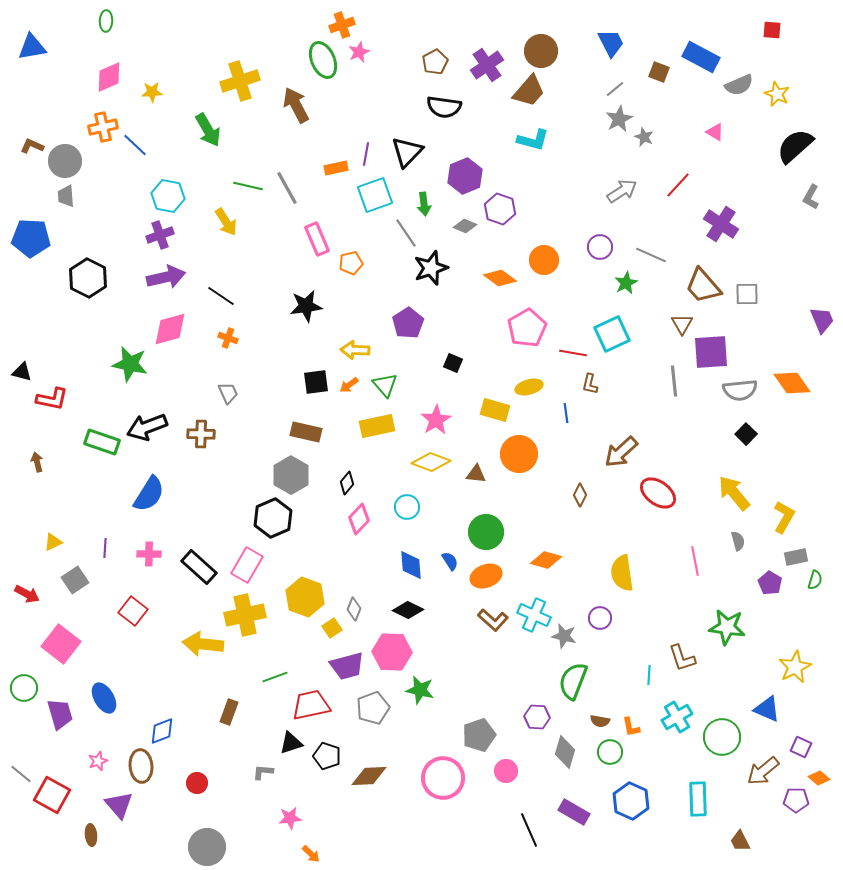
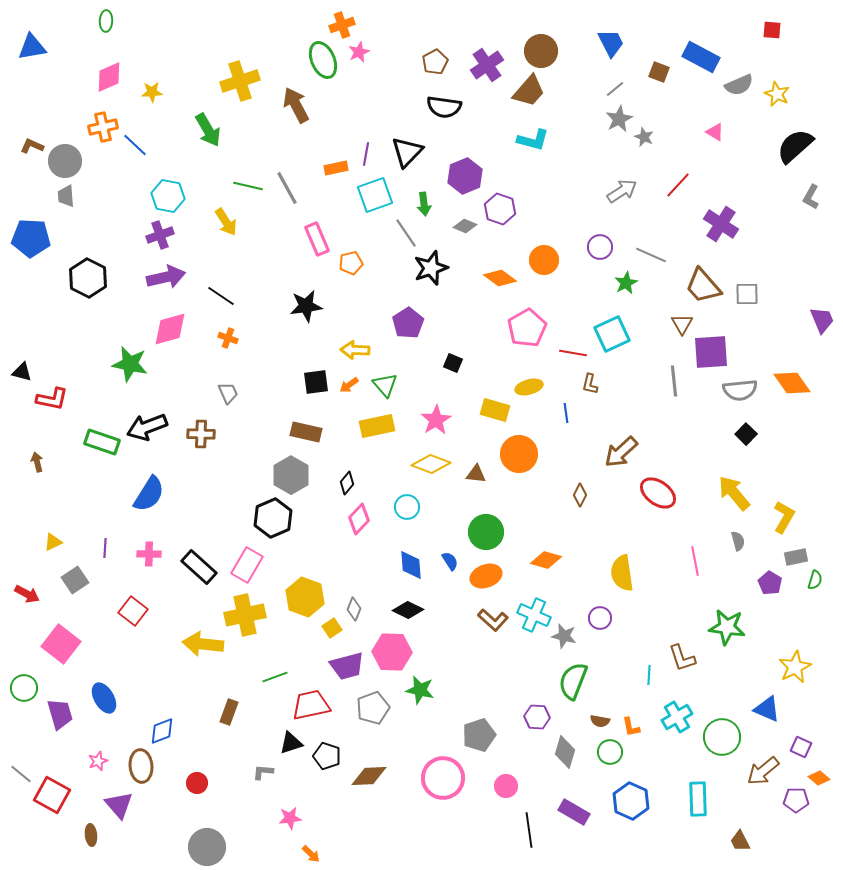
yellow diamond at (431, 462): moved 2 px down
pink circle at (506, 771): moved 15 px down
black line at (529, 830): rotated 16 degrees clockwise
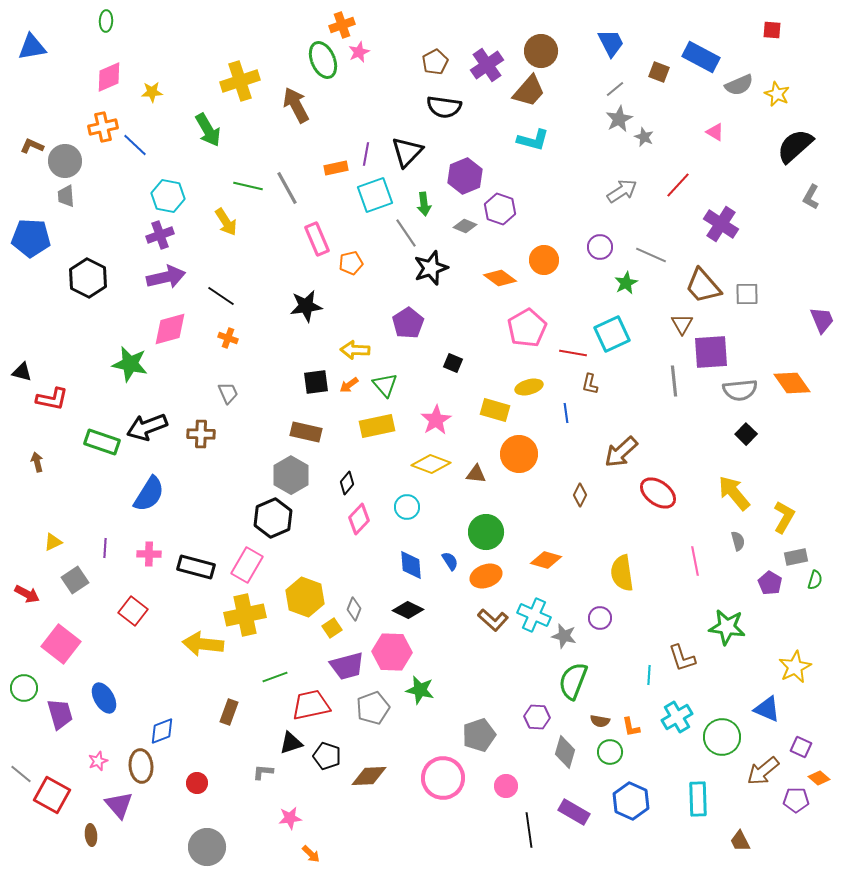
black rectangle at (199, 567): moved 3 px left; rotated 27 degrees counterclockwise
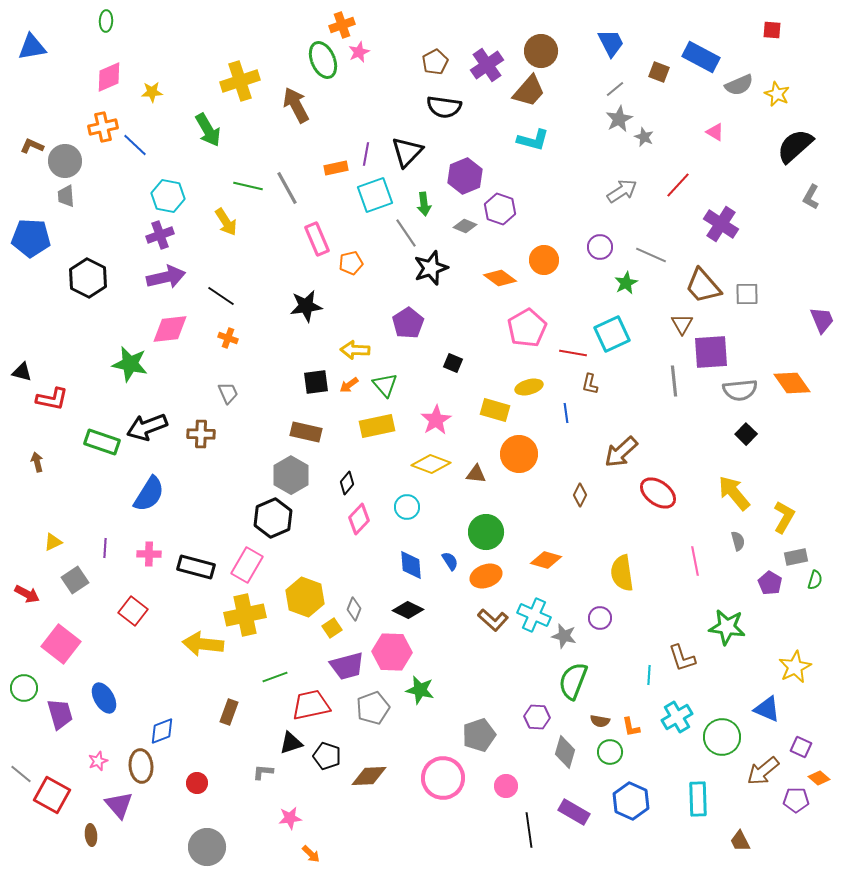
pink diamond at (170, 329): rotated 9 degrees clockwise
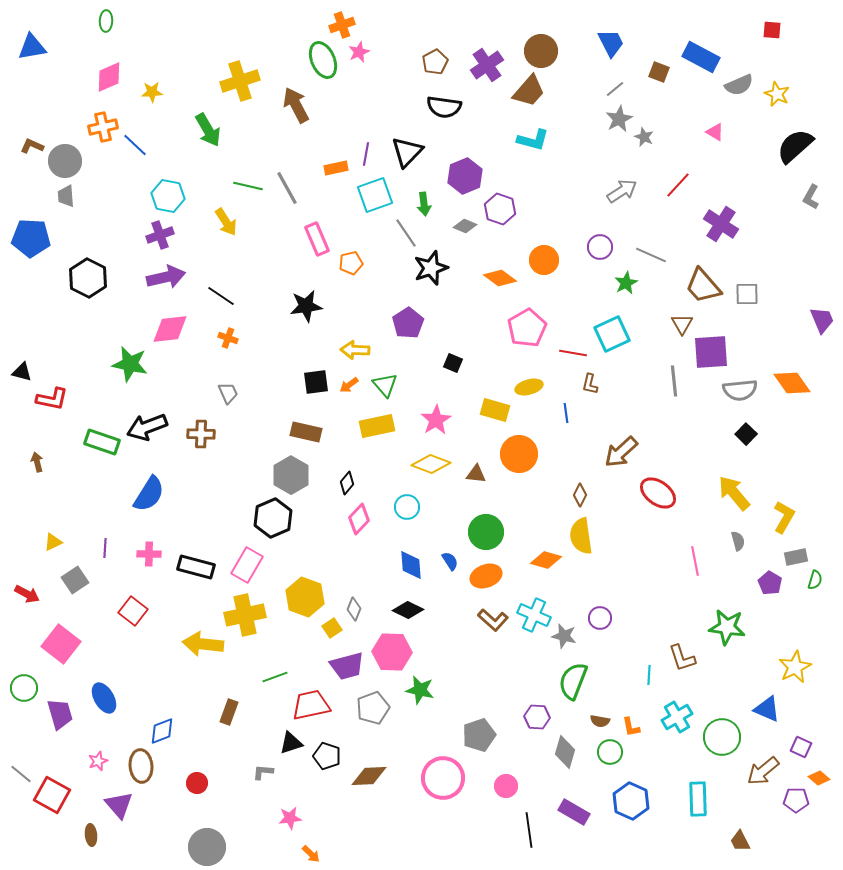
yellow semicircle at (622, 573): moved 41 px left, 37 px up
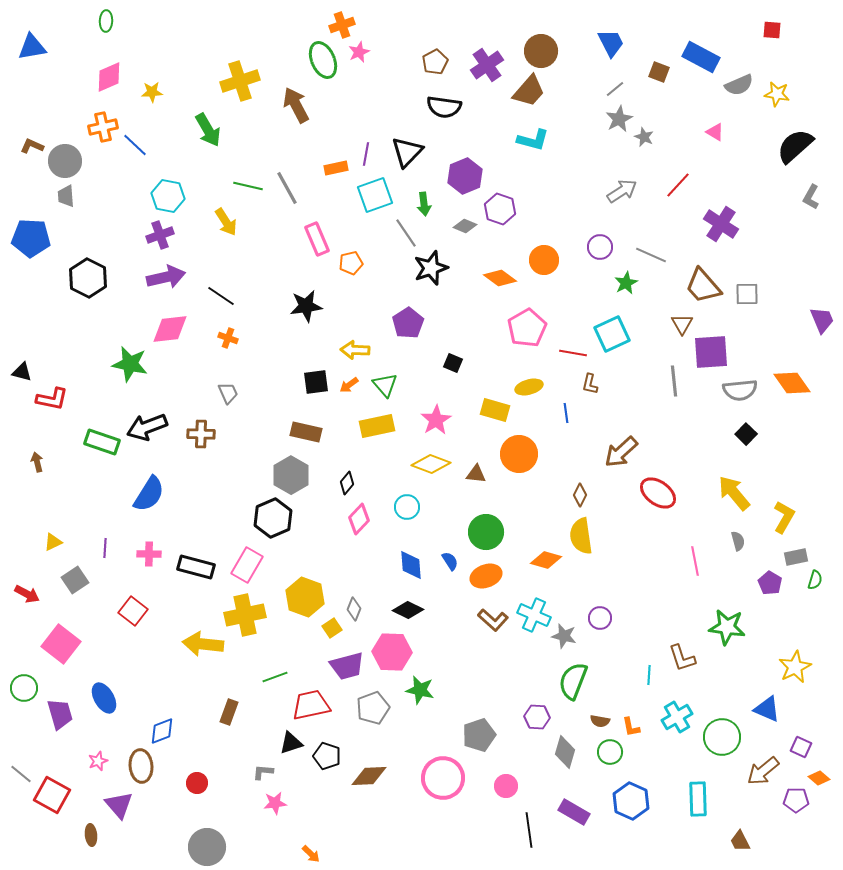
yellow star at (777, 94): rotated 15 degrees counterclockwise
pink star at (290, 818): moved 15 px left, 15 px up
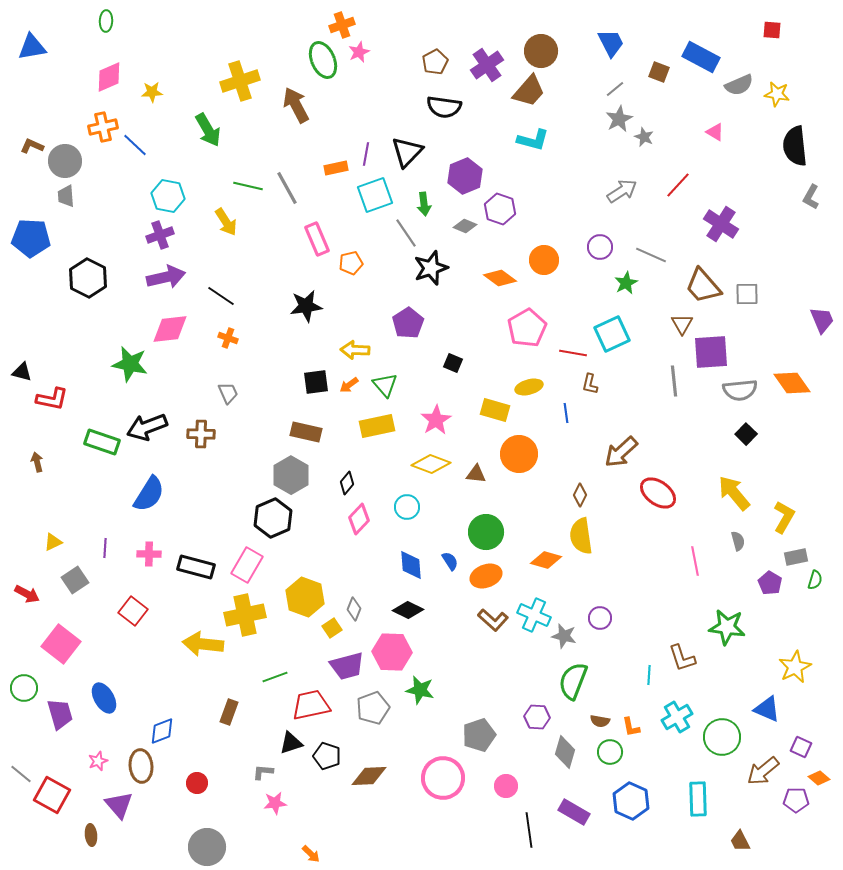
black semicircle at (795, 146): rotated 54 degrees counterclockwise
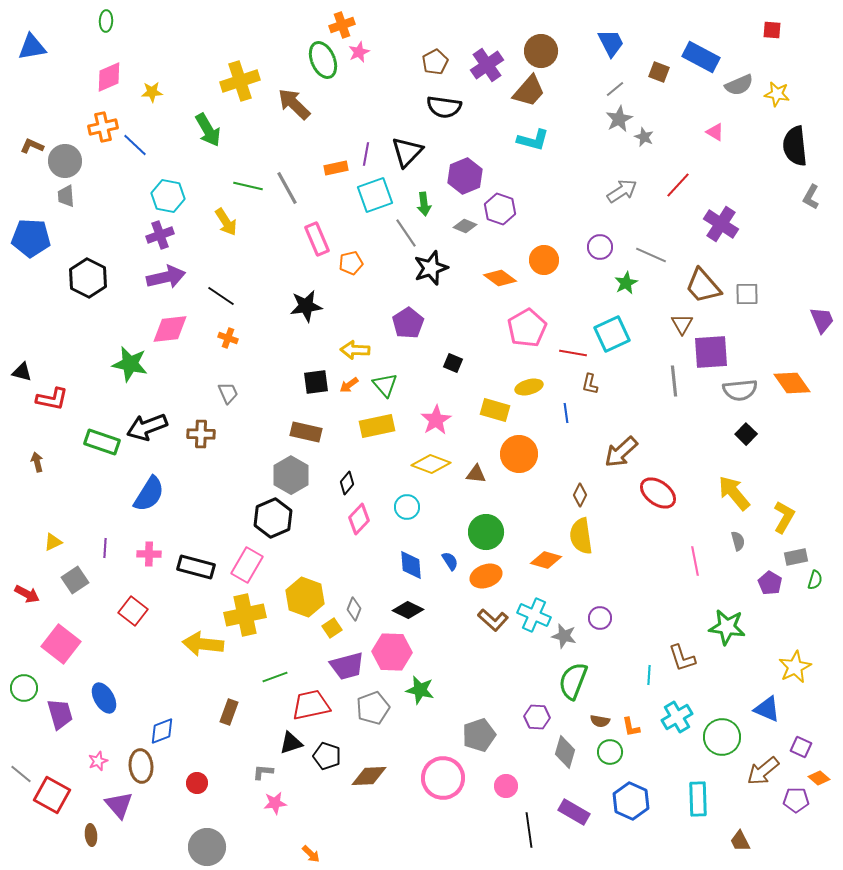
brown arrow at (296, 105): moved 2 px left, 1 px up; rotated 18 degrees counterclockwise
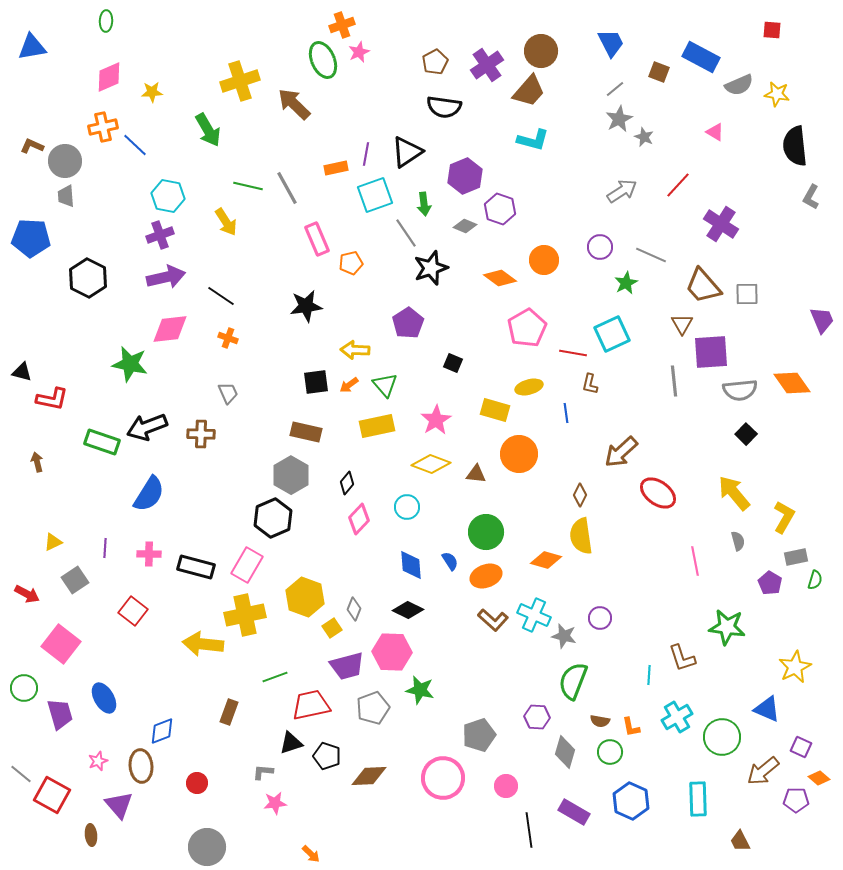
black triangle at (407, 152): rotated 12 degrees clockwise
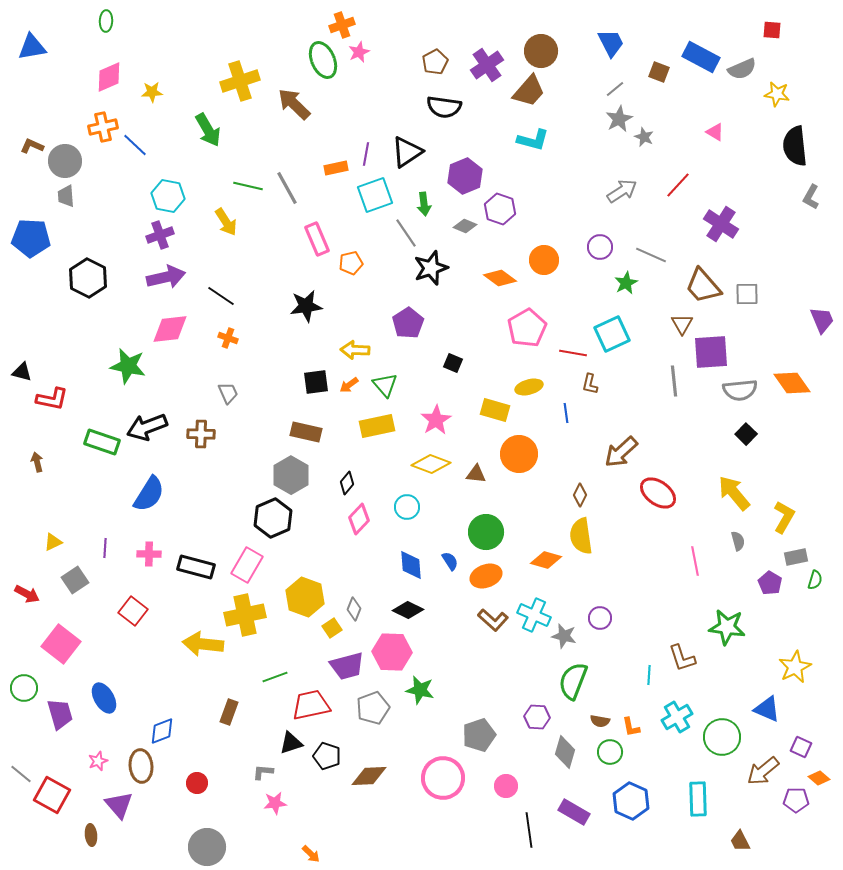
gray semicircle at (739, 85): moved 3 px right, 16 px up
green star at (130, 364): moved 2 px left, 2 px down
